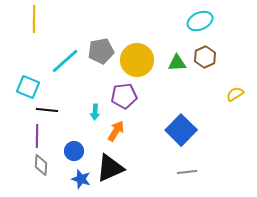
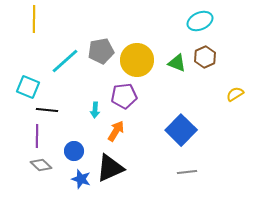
green triangle: rotated 24 degrees clockwise
cyan arrow: moved 2 px up
gray diamond: rotated 50 degrees counterclockwise
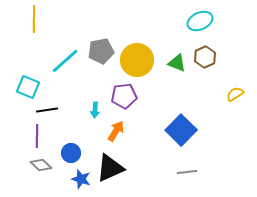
black line: rotated 15 degrees counterclockwise
blue circle: moved 3 px left, 2 px down
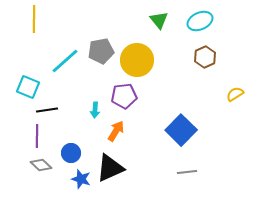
green triangle: moved 18 px left, 43 px up; rotated 30 degrees clockwise
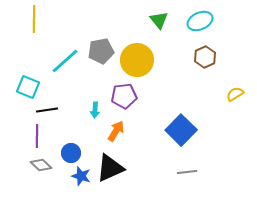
blue star: moved 3 px up
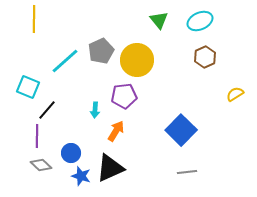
gray pentagon: rotated 15 degrees counterclockwise
black line: rotated 40 degrees counterclockwise
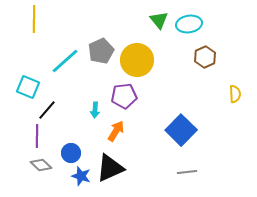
cyan ellipse: moved 11 px left, 3 px down; rotated 15 degrees clockwise
yellow semicircle: rotated 120 degrees clockwise
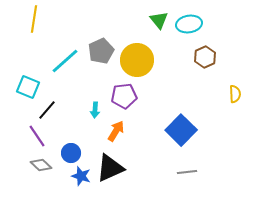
yellow line: rotated 8 degrees clockwise
purple line: rotated 35 degrees counterclockwise
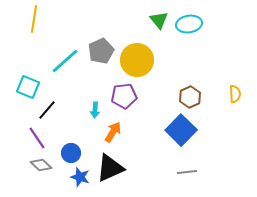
brown hexagon: moved 15 px left, 40 px down
orange arrow: moved 3 px left, 1 px down
purple line: moved 2 px down
blue star: moved 1 px left, 1 px down
